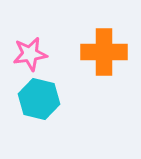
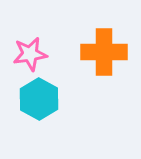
cyan hexagon: rotated 15 degrees clockwise
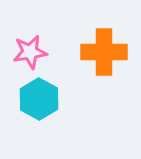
pink star: moved 2 px up
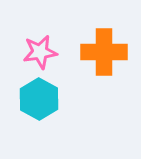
pink star: moved 10 px right
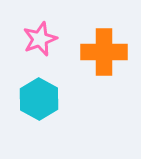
pink star: moved 13 px up; rotated 12 degrees counterclockwise
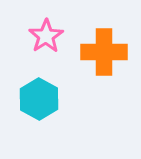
pink star: moved 6 px right, 3 px up; rotated 12 degrees counterclockwise
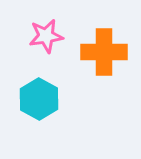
pink star: rotated 24 degrees clockwise
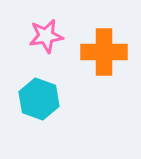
cyan hexagon: rotated 9 degrees counterclockwise
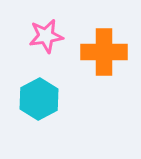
cyan hexagon: rotated 12 degrees clockwise
